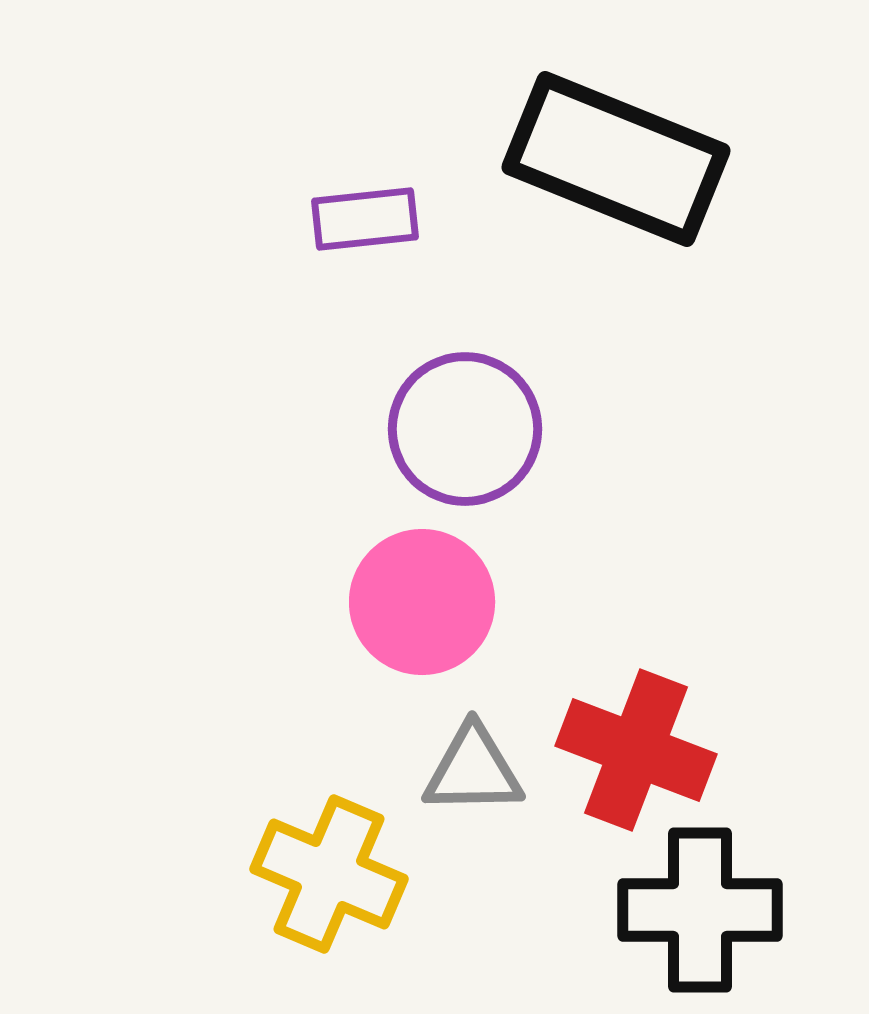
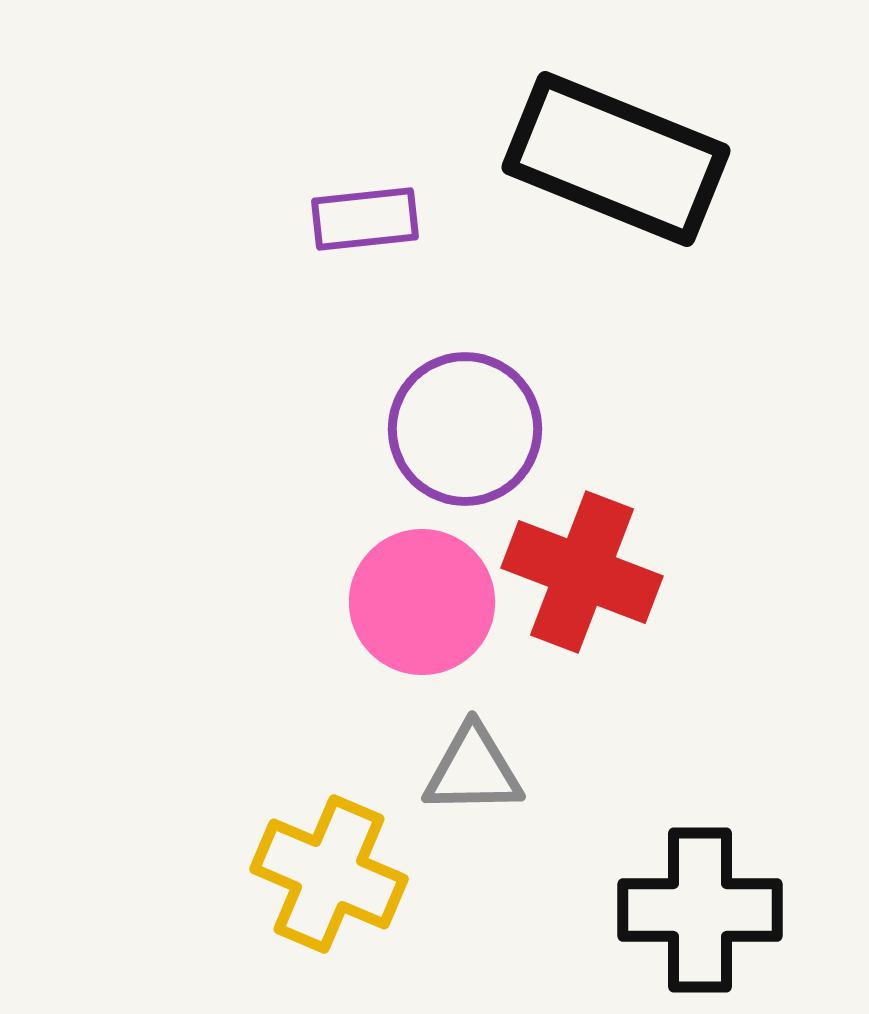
red cross: moved 54 px left, 178 px up
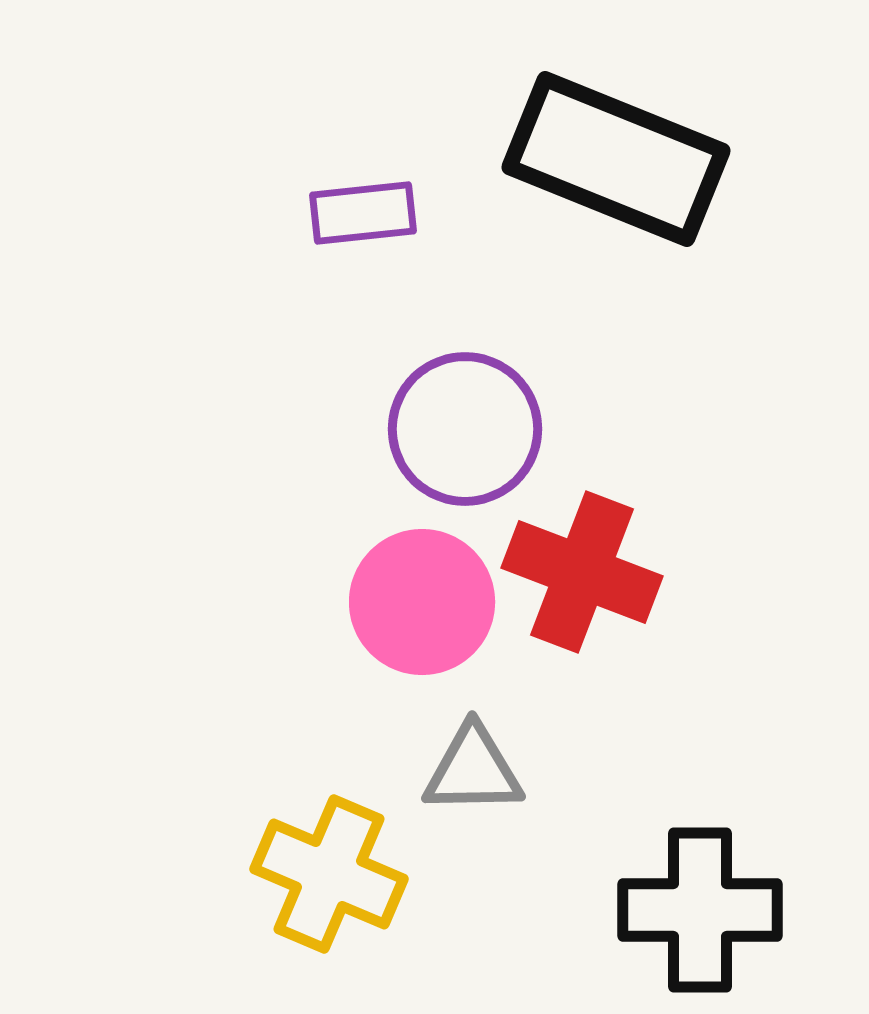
purple rectangle: moved 2 px left, 6 px up
